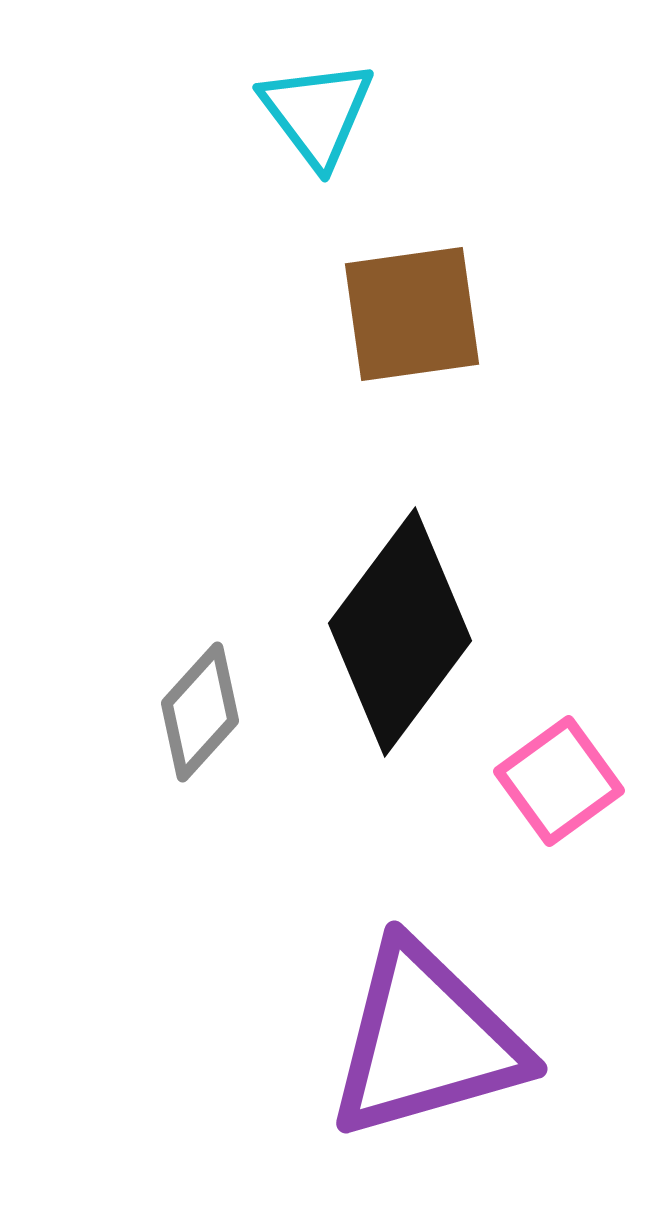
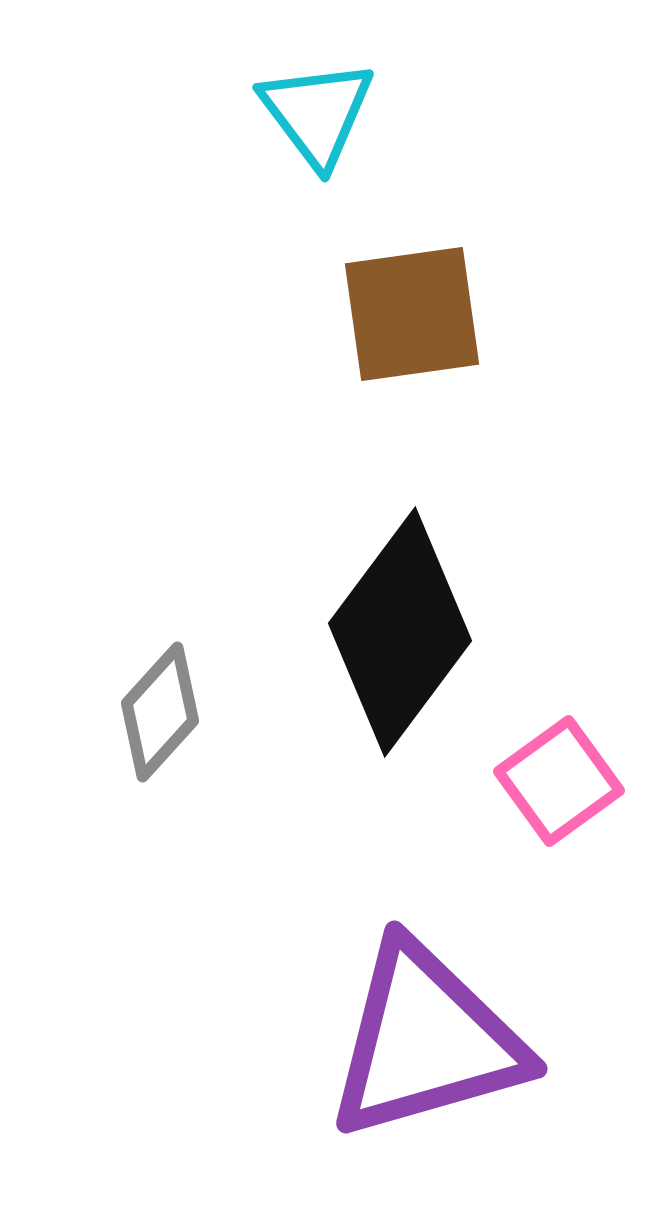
gray diamond: moved 40 px left
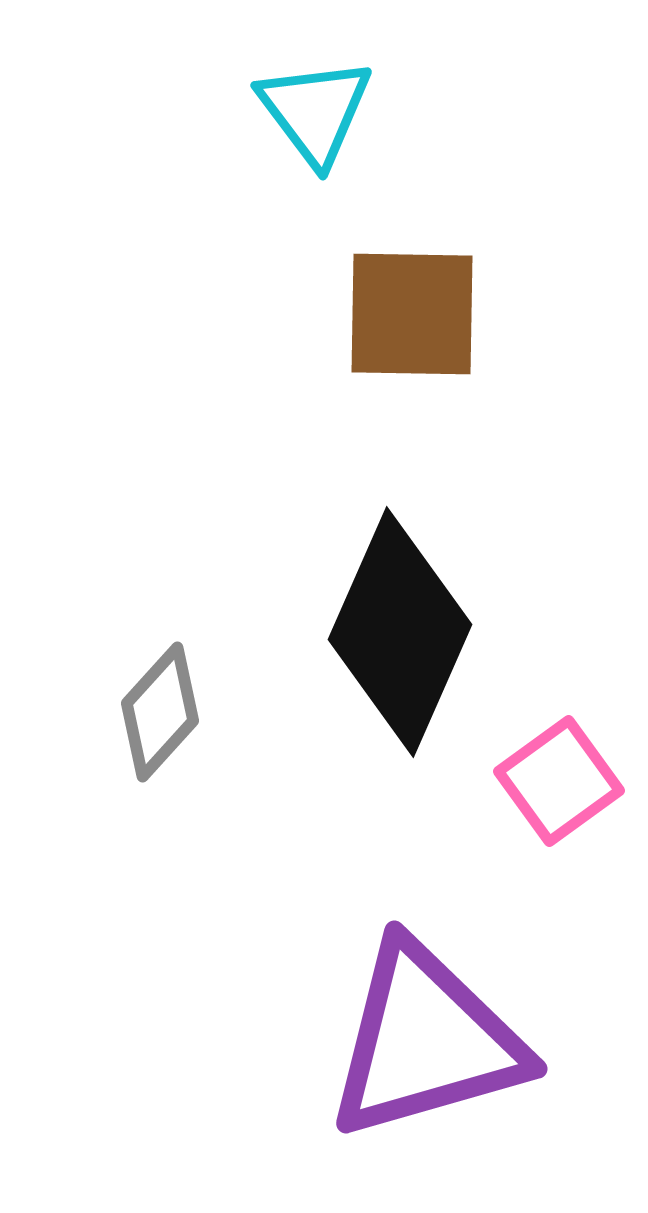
cyan triangle: moved 2 px left, 2 px up
brown square: rotated 9 degrees clockwise
black diamond: rotated 13 degrees counterclockwise
